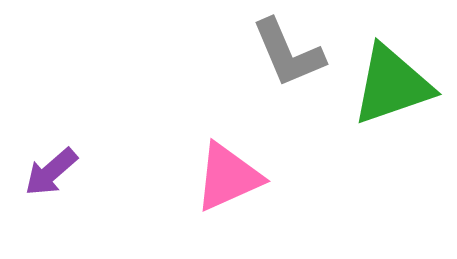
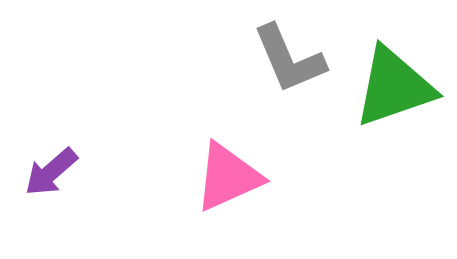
gray L-shape: moved 1 px right, 6 px down
green triangle: moved 2 px right, 2 px down
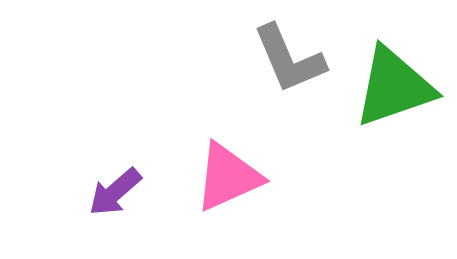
purple arrow: moved 64 px right, 20 px down
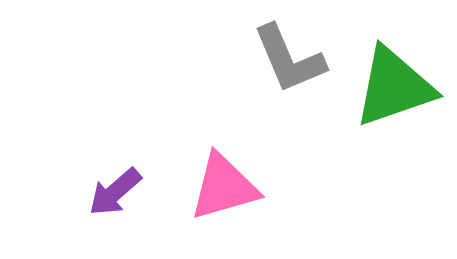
pink triangle: moved 4 px left, 10 px down; rotated 8 degrees clockwise
